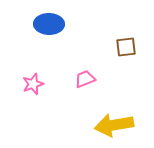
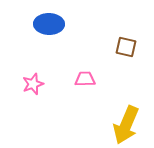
brown square: rotated 20 degrees clockwise
pink trapezoid: rotated 20 degrees clockwise
yellow arrow: moved 12 px right; rotated 57 degrees counterclockwise
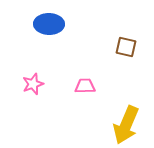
pink trapezoid: moved 7 px down
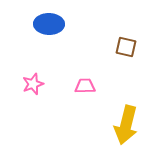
yellow arrow: rotated 9 degrees counterclockwise
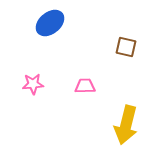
blue ellipse: moved 1 px right, 1 px up; rotated 40 degrees counterclockwise
pink star: rotated 15 degrees clockwise
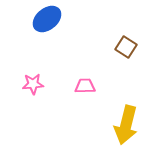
blue ellipse: moved 3 px left, 4 px up
brown square: rotated 20 degrees clockwise
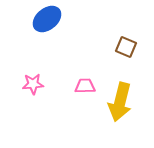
brown square: rotated 10 degrees counterclockwise
yellow arrow: moved 6 px left, 23 px up
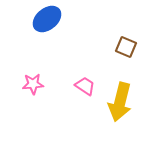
pink trapezoid: rotated 35 degrees clockwise
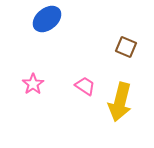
pink star: rotated 30 degrees counterclockwise
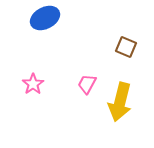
blue ellipse: moved 2 px left, 1 px up; rotated 12 degrees clockwise
pink trapezoid: moved 2 px right, 2 px up; rotated 95 degrees counterclockwise
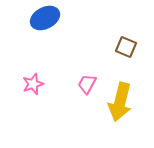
pink star: rotated 15 degrees clockwise
